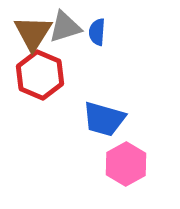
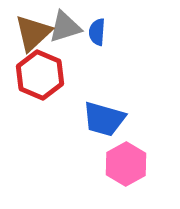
brown triangle: rotated 15 degrees clockwise
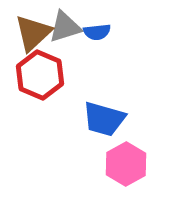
blue semicircle: rotated 100 degrees counterclockwise
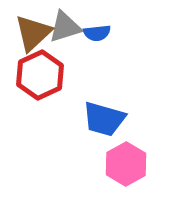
blue semicircle: moved 1 px down
red hexagon: rotated 12 degrees clockwise
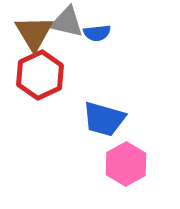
gray triangle: moved 2 px right, 5 px up; rotated 30 degrees clockwise
brown triangle: moved 1 px right; rotated 18 degrees counterclockwise
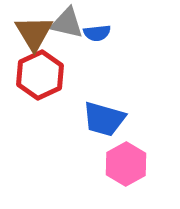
gray triangle: moved 1 px down
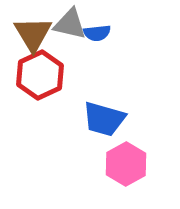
gray triangle: moved 3 px right, 1 px down
brown triangle: moved 1 px left, 1 px down
